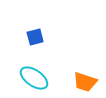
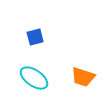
orange trapezoid: moved 2 px left, 5 px up
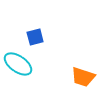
cyan ellipse: moved 16 px left, 14 px up
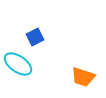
blue square: rotated 12 degrees counterclockwise
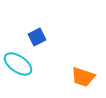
blue square: moved 2 px right
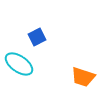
cyan ellipse: moved 1 px right
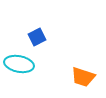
cyan ellipse: rotated 24 degrees counterclockwise
